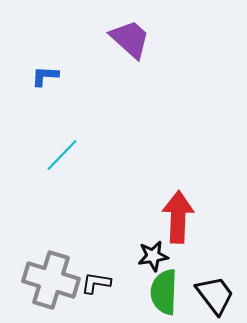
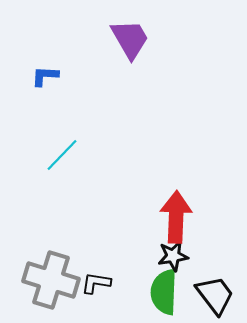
purple trapezoid: rotated 18 degrees clockwise
red arrow: moved 2 px left
black star: moved 20 px right
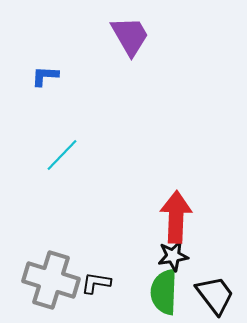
purple trapezoid: moved 3 px up
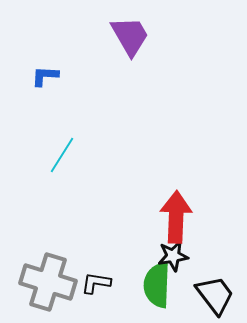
cyan line: rotated 12 degrees counterclockwise
gray cross: moved 3 px left, 2 px down
green semicircle: moved 7 px left, 7 px up
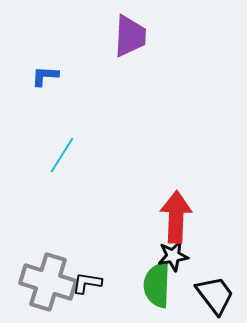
purple trapezoid: rotated 33 degrees clockwise
black L-shape: moved 9 px left
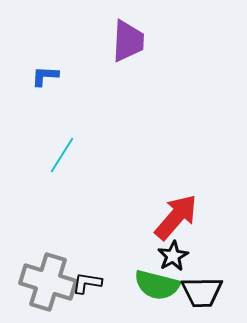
purple trapezoid: moved 2 px left, 5 px down
red arrow: rotated 39 degrees clockwise
black star: rotated 20 degrees counterclockwise
green semicircle: rotated 78 degrees counterclockwise
black trapezoid: moved 13 px left, 3 px up; rotated 126 degrees clockwise
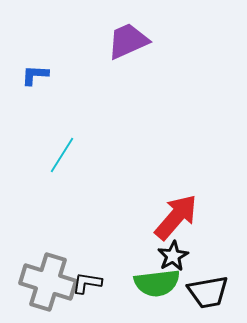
purple trapezoid: rotated 117 degrees counterclockwise
blue L-shape: moved 10 px left, 1 px up
green semicircle: moved 2 px up; rotated 21 degrees counterclockwise
black trapezoid: moved 6 px right; rotated 9 degrees counterclockwise
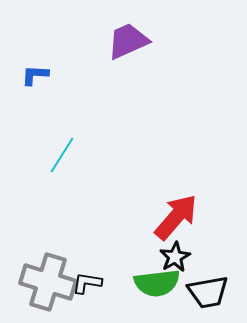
black star: moved 2 px right, 1 px down
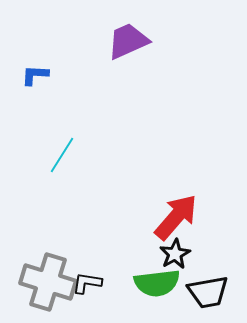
black star: moved 3 px up
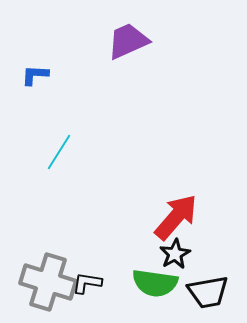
cyan line: moved 3 px left, 3 px up
green semicircle: moved 2 px left; rotated 15 degrees clockwise
